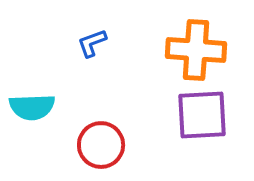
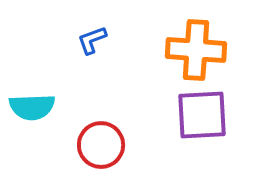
blue L-shape: moved 3 px up
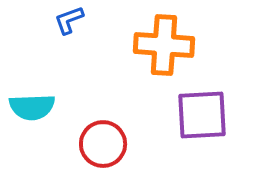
blue L-shape: moved 23 px left, 20 px up
orange cross: moved 32 px left, 5 px up
red circle: moved 2 px right, 1 px up
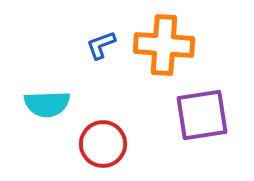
blue L-shape: moved 32 px right, 25 px down
cyan semicircle: moved 15 px right, 3 px up
purple square: rotated 6 degrees counterclockwise
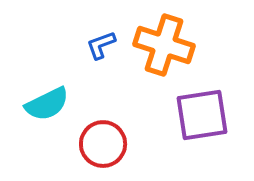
orange cross: rotated 14 degrees clockwise
cyan semicircle: rotated 24 degrees counterclockwise
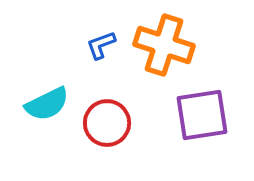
red circle: moved 4 px right, 21 px up
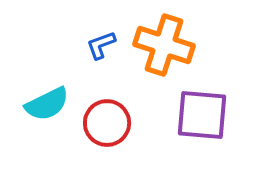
purple square: rotated 14 degrees clockwise
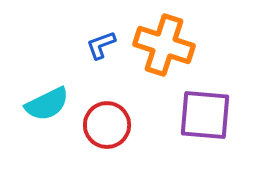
purple square: moved 3 px right
red circle: moved 2 px down
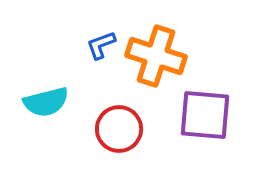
orange cross: moved 8 px left, 11 px down
cyan semicircle: moved 1 px left, 2 px up; rotated 12 degrees clockwise
red circle: moved 12 px right, 4 px down
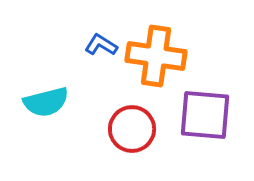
blue L-shape: rotated 52 degrees clockwise
orange cross: rotated 10 degrees counterclockwise
red circle: moved 13 px right
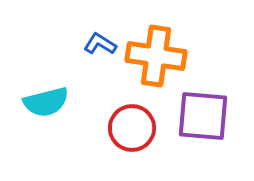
blue L-shape: moved 1 px left, 1 px up
purple square: moved 2 px left, 1 px down
red circle: moved 1 px up
